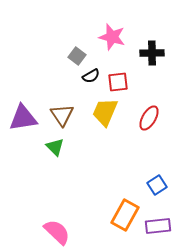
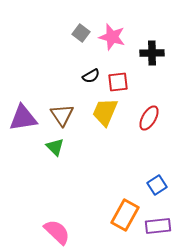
gray square: moved 4 px right, 23 px up
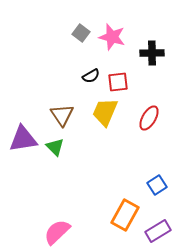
purple triangle: moved 21 px down
purple rectangle: moved 5 px down; rotated 25 degrees counterclockwise
pink semicircle: rotated 88 degrees counterclockwise
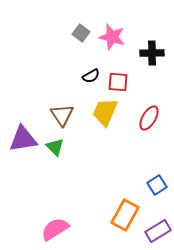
red square: rotated 10 degrees clockwise
pink semicircle: moved 2 px left, 3 px up; rotated 12 degrees clockwise
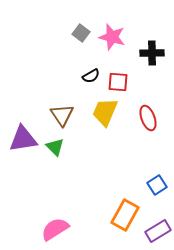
red ellipse: moved 1 px left; rotated 50 degrees counterclockwise
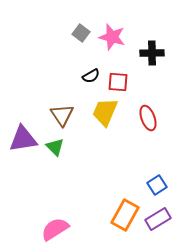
purple rectangle: moved 12 px up
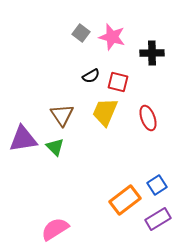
red square: rotated 10 degrees clockwise
orange rectangle: moved 15 px up; rotated 24 degrees clockwise
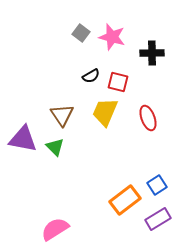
purple triangle: rotated 20 degrees clockwise
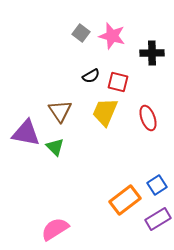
pink star: moved 1 px up
brown triangle: moved 2 px left, 4 px up
purple triangle: moved 3 px right, 6 px up
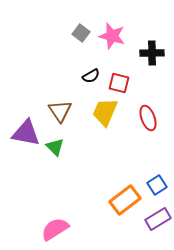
red square: moved 1 px right, 1 px down
